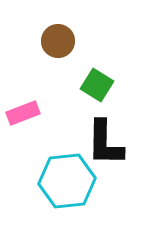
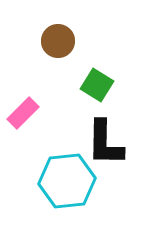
pink rectangle: rotated 24 degrees counterclockwise
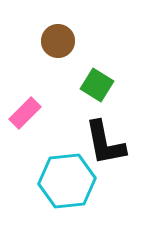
pink rectangle: moved 2 px right
black L-shape: rotated 12 degrees counterclockwise
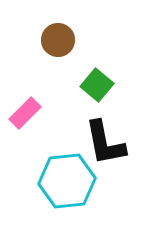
brown circle: moved 1 px up
green square: rotated 8 degrees clockwise
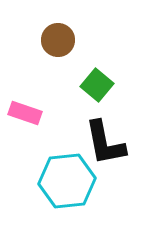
pink rectangle: rotated 64 degrees clockwise
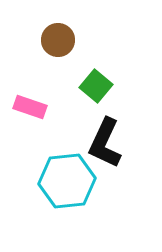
green square: moved 1 px left, 1 px down
pink rectangle: moved 5 px right, 6 px up
black L-shape: rotated 36 degrees clockwise
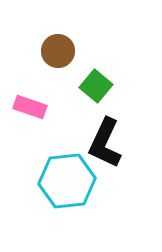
brown circle: moved 11 px down
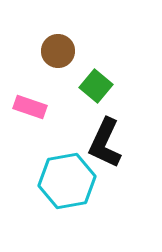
cyan hexagon: rotated 4 degrees counterclockwise
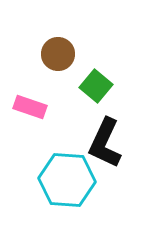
brown circle: moved 3 px down
cyan hexagon: moved 1 px up; rotated 14 degrees clockwise
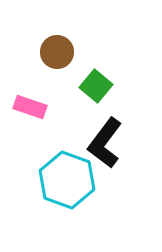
brown circle: moved 1 px left, 2 px up
black L-shape: rotated 12 degrees clockwise
cyan hexagon: rotated 16 degrees clockwise
